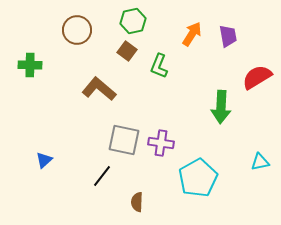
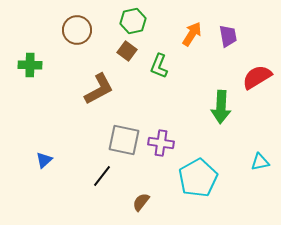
brown L-shape: rotated 112 degrees clockwise
brown semicircle: moved 4 px right; rotated 36 degrees clockwise
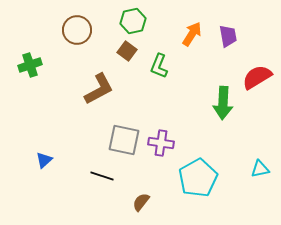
green cross: rotated 20 degrees counterclockwise
green arrow: moved 2 px right, 4 px up
cyan triangle: moved 7 px down
black line: rotated 70 degrees clockwise
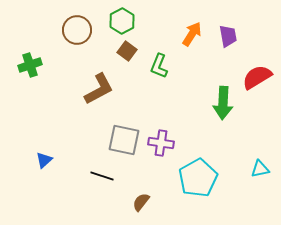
green hexagon: moved 11 px left; rotated 15 degrees counterclockwise
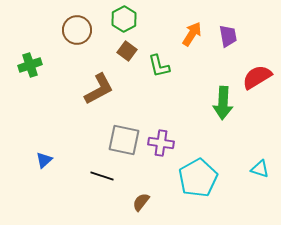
green hexagon: moved 2 px right, 2 px up
green L-shape: rotated 35 degrees counterclockwise
cyan triangle: rotated 30 degrees clockwise
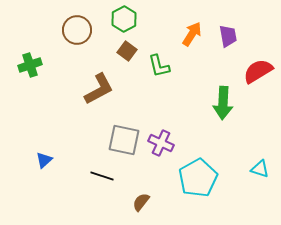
red semicircle: moved 1 px right, 6 px up
purple cross: rotated 15 degrees clockwise
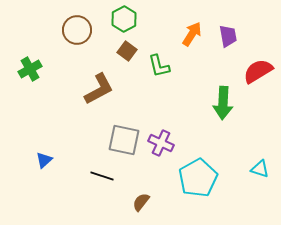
green cross: moved 4 px down; rotated 10 degrees counterclockwise
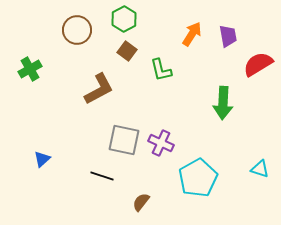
green L-shape: moved 2 px right, 4 px down
red semicircle: moved 7 px up
blue triangle: moved 2 px left, 1 px up
